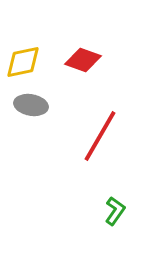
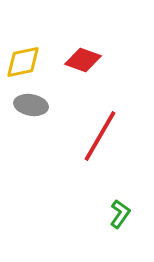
green L-shape: moved 5 px right, 3 px down
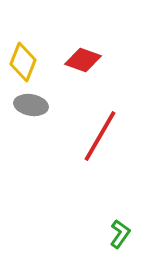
yellow diamond: rotated 57 degrees counterclockwise
green L-shape: moved 20 px down
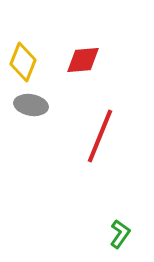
red diamond: rotated 24 degrees counterclockwise
red line: rotated 8 degrees counterclockwise
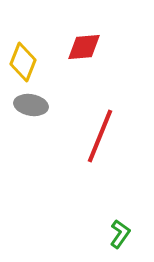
red diamond: moved 1 px right, 13 px up
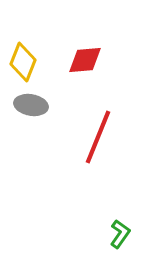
red diamond: moved 1 px right, 13 px down
red line: moved 2 px left, 1 px down
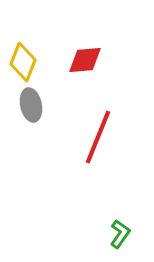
gray ellipse: rotated 68 degrees clockwise
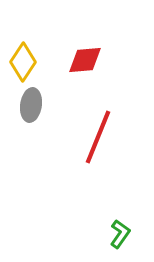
yellow diamond: rotated 12 degrees clockwise
gray ellipse: rotated 20 degrees clockwise
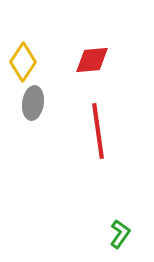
red diamond: moved 7 px right
gray ellipse: moved 2 px right, 2 px up
red line: moved 6 px up; rotated 30 degrees counterclockwise
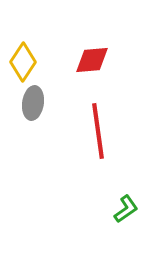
green L-shape: moved 6 px right, 25 px up; rotated 20 degrees clockwise
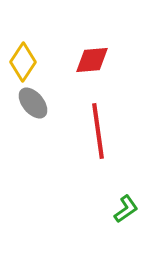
gray ellipse: rotated 48 degrees counterclockwise
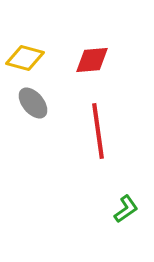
yellow diamond: moved 2 px right, 4 px up; rotated 72 degrees clockwise
